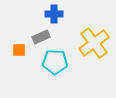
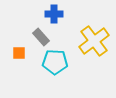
gray rectangle: rotated 72 degrees clockwise
yellow cross: moved 2 px up
orange square: moved 3 px down
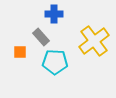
orange square: moved 1 px right, 1 px up
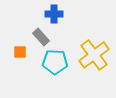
yellow cross: moved 14 px down
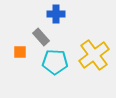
blue cross: moved 2 px right
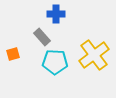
gray rectangle: moved 1 px right
orange square: moved 7 px left, 2 px down; rotated 16 degrees counterclockwise
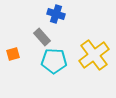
blue cross: rotated 18 degrees clockwise
cyan pentagon: moved 1 px left, 1 px up
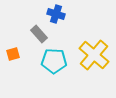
gray rectangle: moved 3 px left, 3 px up
yellow cross: rotated 12 degrees counterclockwise
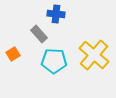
blue cross: rotated 12 degrees counterclockwise
orange square: rotated 16 degrees counterclockwise
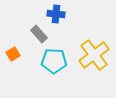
yellow cross: rotated 12 degrees clockwise
